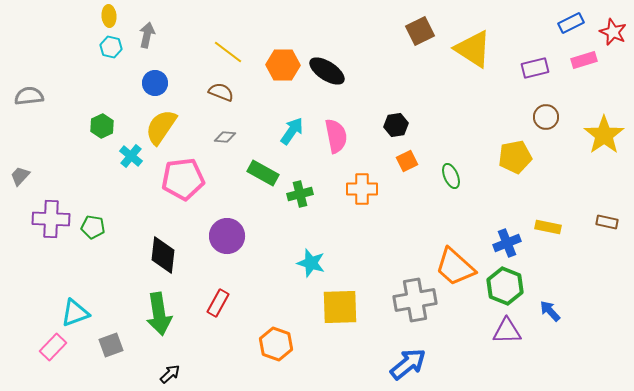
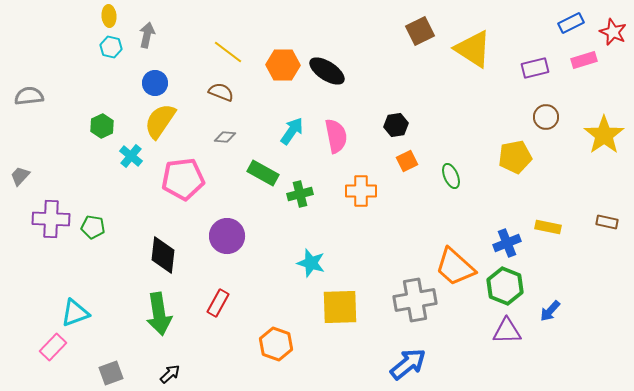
yellow semicircle at (161, 127): moved 1 px left, 6 px up
orange cross at (362, 189): moved 1 px left, 2 px down
blue arrow at (550, 311): rotated 95 degrees counterclockwise
gray square at (111, 345): moved 28 px down
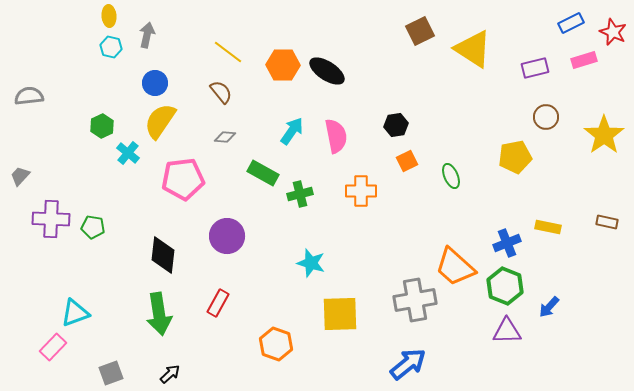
brown semicircle at (221, 92): rotated 30 degrees clockwise
cyan cross at (131, 156): moved 3 px left, 3 px up
yellow square at (340, 307): moved 7 px down
blue arrow at (550, 311): moved 1 px left, 4 px up
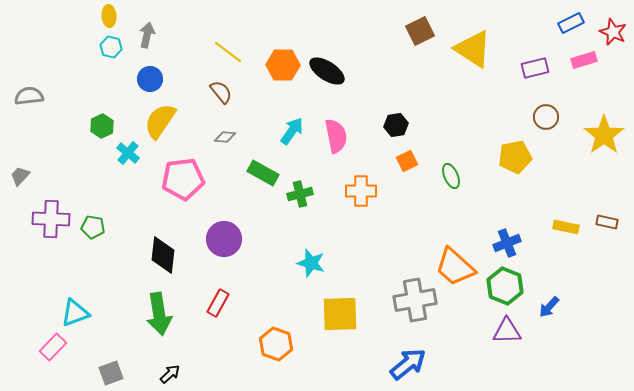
blue circle at (155, 83): moved 5 px left, 4 px up
yellow rectangle at (548, 227): moved 18 px right
purple circle at (227, 236): moved 3 px left, 3 px down
